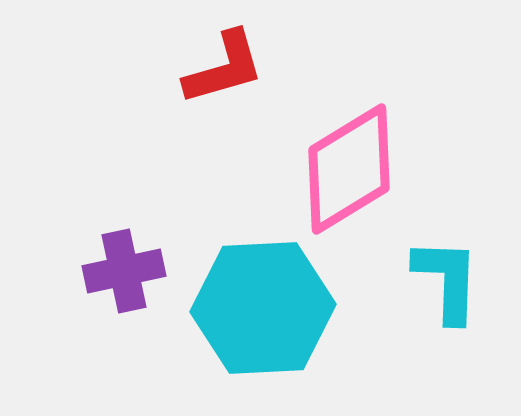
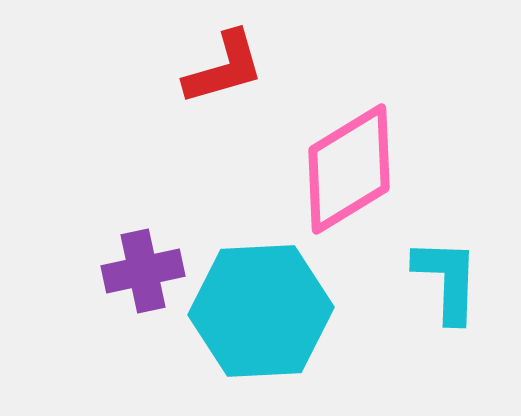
purple cross: moved 19 px right
cyan hexagon: moved 2 px left, 3 px down
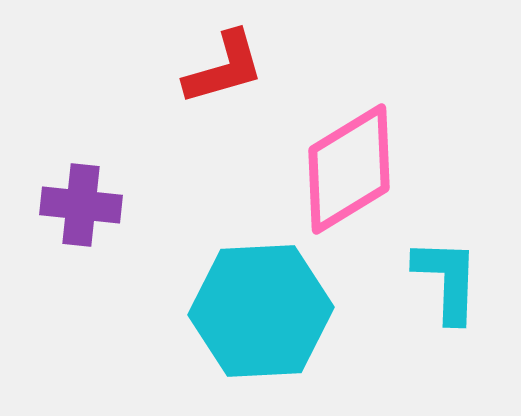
purple cross: moved 62 px left, 66 px up; rotated 18 degrees clockwise
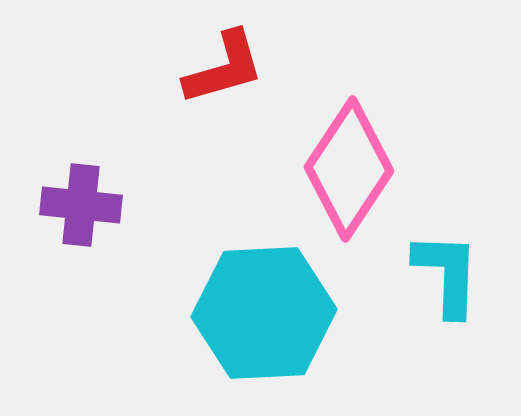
pink diamond: rotated 25 degrees counterclockwise
cyan L-shape: moved 6 px up
cyan hexagon: moved 3 px right, 2 px down
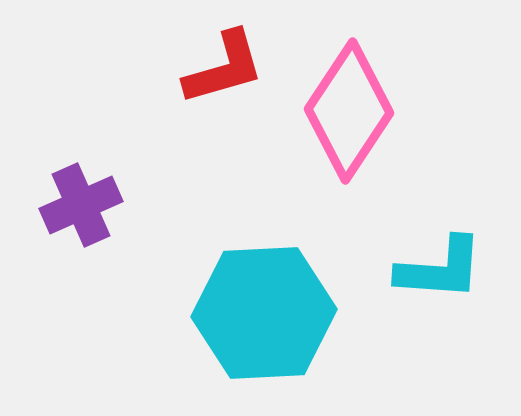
pink diamond: moved 58 px up
purple cross: rotated 30 degrees counterclockwise
cyan L-shape: moved 7 px left, 5 px up; rotated 92 degrees clockwise
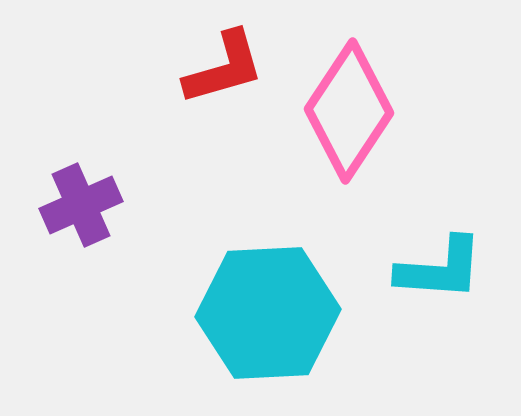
cyan hexagon: moved 4 px right
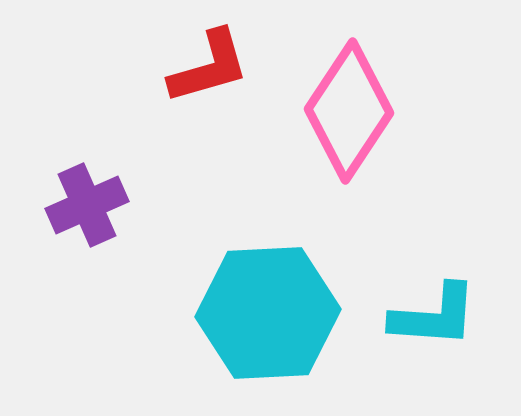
red L-shape: moved 15 px left, 1 px up
purple cross: moved 6 px right
cyan L-shape: moved 6 px left, 47 px down
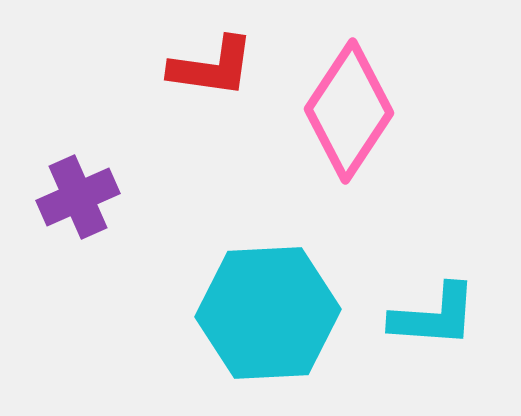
red L-shape: moved 3 px right; rotated 24 degrees clockwise
purple cross: moved 9 px left, 8 px up
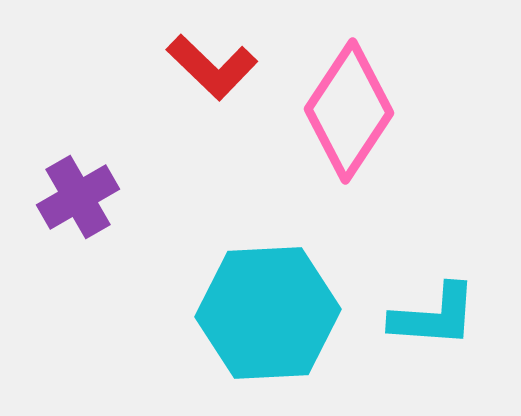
red L-shape: rotated 36 degrees clockwise
purple cross: rotated 6 degrees counterclockwise
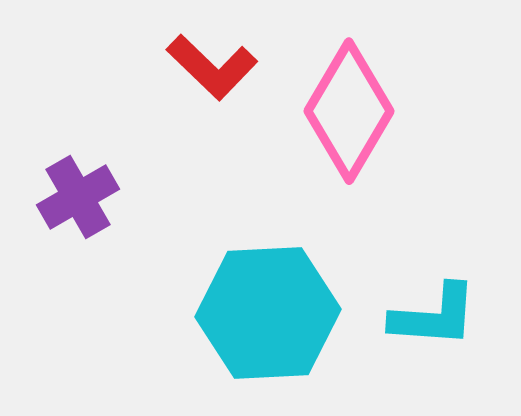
pink diamond: rotated 3 degrees counterclockwise
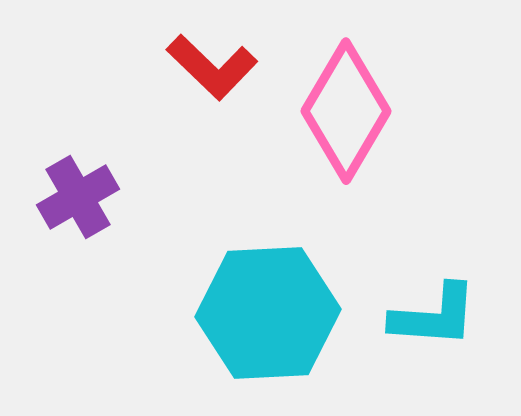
pink diamond: moved 3 px left
